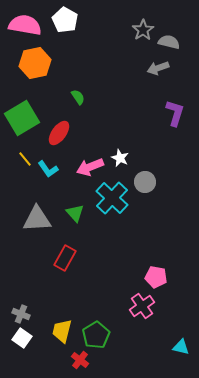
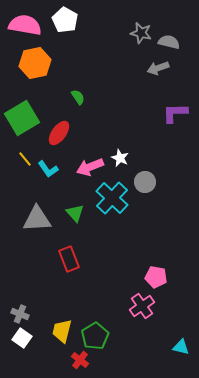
gray star: moved 2 px left, 3 px down; rotated 25 degrees counterclockwise
purple L-shape: rotated 108 degrees counterclockwise
red rectangle: moved 4 px right, 1 px down; rotated 50 degrees counterclockwise
gray cross: moved 1 px left
green pentagon: moved 1 px left, 1 px down
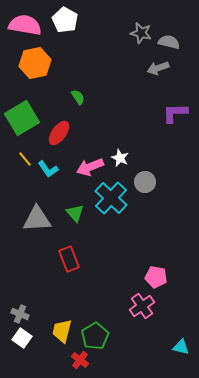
cyan cross: moved 1 px left
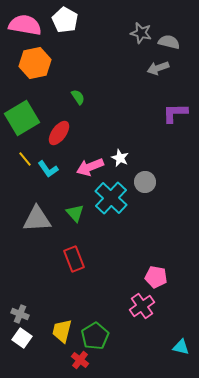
red rectangle: moved 5 px right
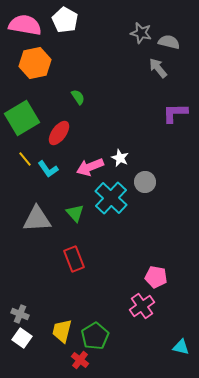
gray arrow: rotated 70 degrees clockwise
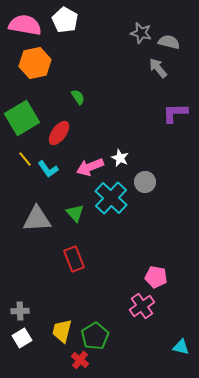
gray cross: moved 3 px up; rotated 24 degrees counterclockwise
white square: rotated 24 degrees clockwise
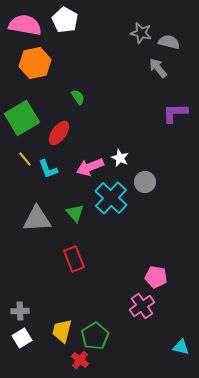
cyan L-shape: rotated 15 degrees clockwise
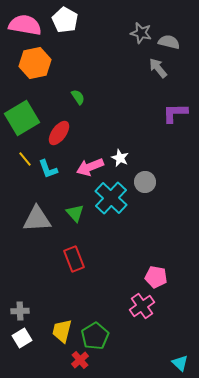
cyan triangle: moved 1 px left, 16 px down; rotated 30 degrees clockwise
red cross: rotated 12 degrees clockwise
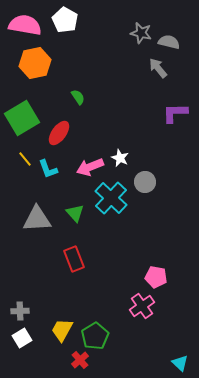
yellow trapezoid: moved 1 px up; rotated 15 degrees clockwise
